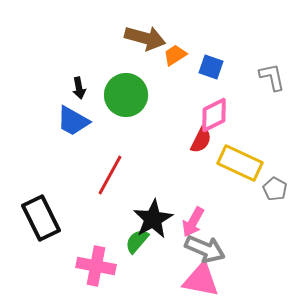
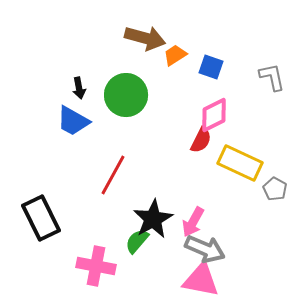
red line: moved 3 px right
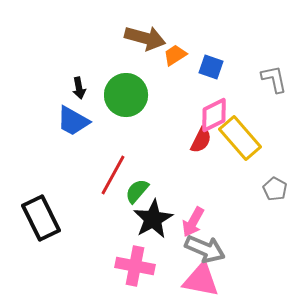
gray L-shape: moved 2 px right, 2 px down
yellow rectangle: moved 25 px up; rotated 24 degrees clockwise
green semicircle: moved 50 px up
pink cross: moved 39 px right
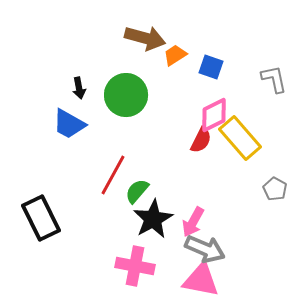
blue trapezoid: moved 4 px left, 3 px down
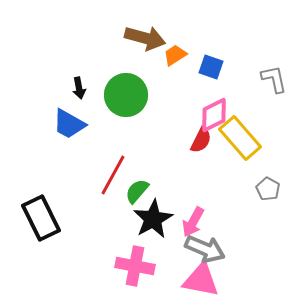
gray pentagon: moved 7 px left
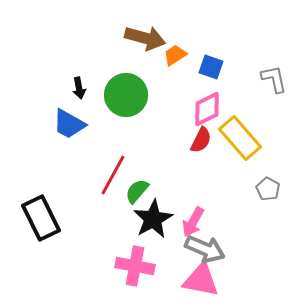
pink diamond: moved 7 px left, 6 px up
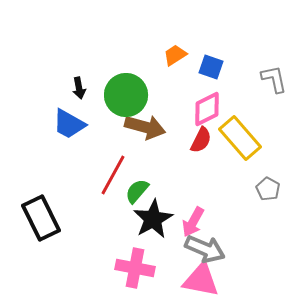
brown arrow: moved 89 px down
pink cross: moved 2 px down
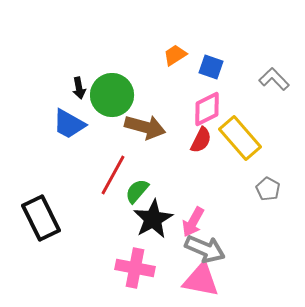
gray L-shape: rotated 32 degrees counterclockwise
green circle: moved 14 px left
